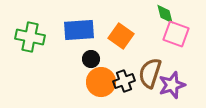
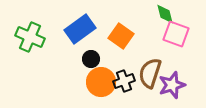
blue rectangle: moved 1 px right, 1 px up; rotated 32 degrees counterclockwise
green cross: rotated 12 degrees clockwise
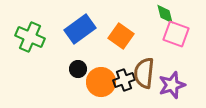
black circle: moved 13 px left, 10 px down
brown semicircle: moved 6 px left; rotated 12 degrees counterclockwise
black cross: moved 1 px up
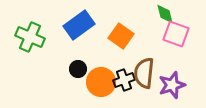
blue rectangle: moved 1 px left, 4 px up
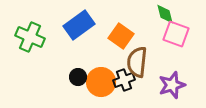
black circle: moved 8 px down
brown semicircle: moved 7 px left, 11 px up
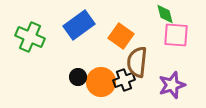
pink square: moved 1 px down; rotated 16 degrees counterclockwise
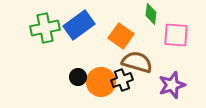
green diamond: moved 14 px left; rotated 20 degrees clockwise
green cross: moved 15 px right, 9 px up; rotated 36 degrees counterclockwise
brown semicircle: rotated 100 degrees clockwise
black cross: moved 2 px left
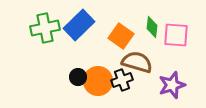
green diamond: moved 1 px right, 13 px down
blue rectangle: rotated 8 degrees counterclockwise
orange circle: moved 3 px left, 1 px up
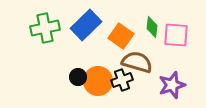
blue rectangle: moved 7 px right
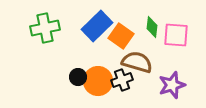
blue rectangle: moved 11 px right, 1 px down
